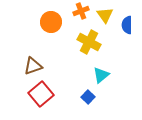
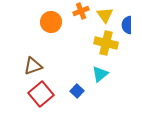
yellow cross: moved 17 px right, 1 px down; rotated 15 degrees counterclockwise
cyan triangle: moved 1 px left, 1 px up
blue square: moved 11 px left, 6 px up
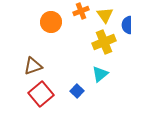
yellow cross: moved 2 px left, 1 px up; rotated 35 degrees counterclockwise
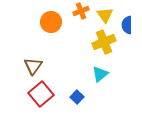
brown triangle: rotated 36 degrees counterclockwise
blue square: moved 6 px down
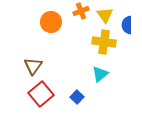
yellow cross: rotated 30 degrees clockwise
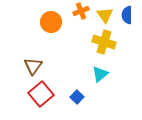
blue semicircle: moved 10 px up
yellow cross: rotated 10 degrees clockwise
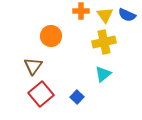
orange cross: rotated 21 degrees clockwise
blue semicircle: rotated 66 degrees counterclockwise
orange circle: moved 14 px down
yellow cross: rotated 30 degrees counterclockwise
cyan triangle: moved 3 px right
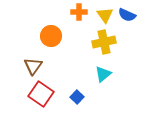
orange cross: moved 2 px left, 1 px down
red square: rotated 15 degrees counterclockwise
